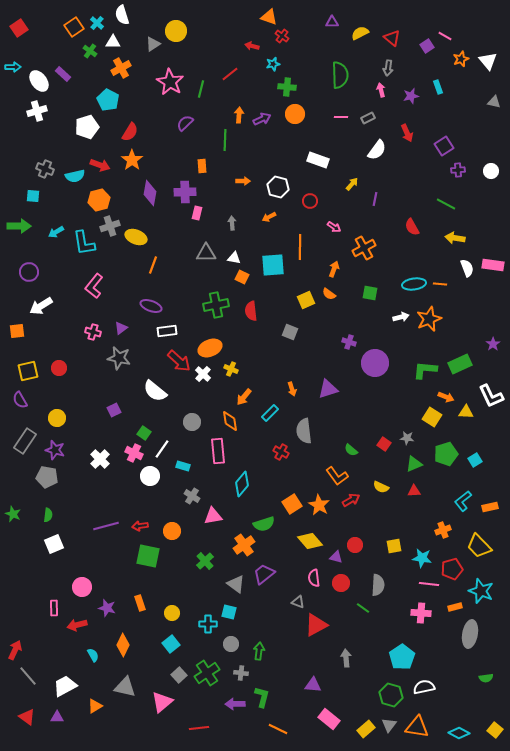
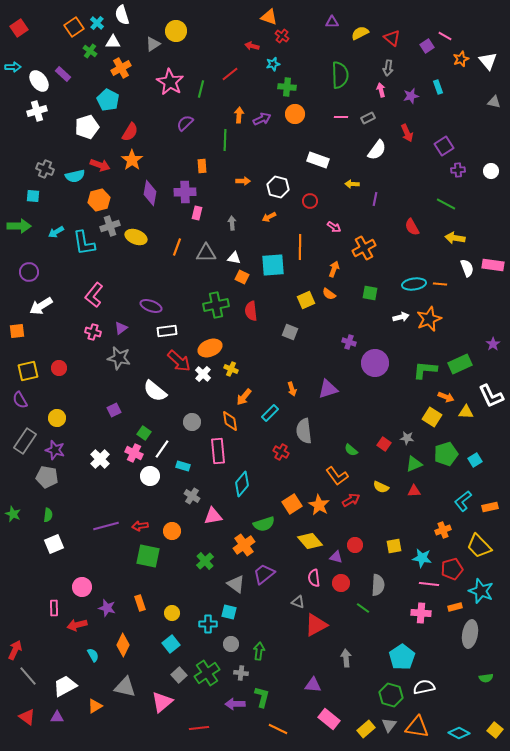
yellow arrow at (352, 184): rotated 128 degrees counterclockwise
orange line at (153, 265): moved 24 px right, 18 px up
pink L-shape at (94, 286): moved 9 px down
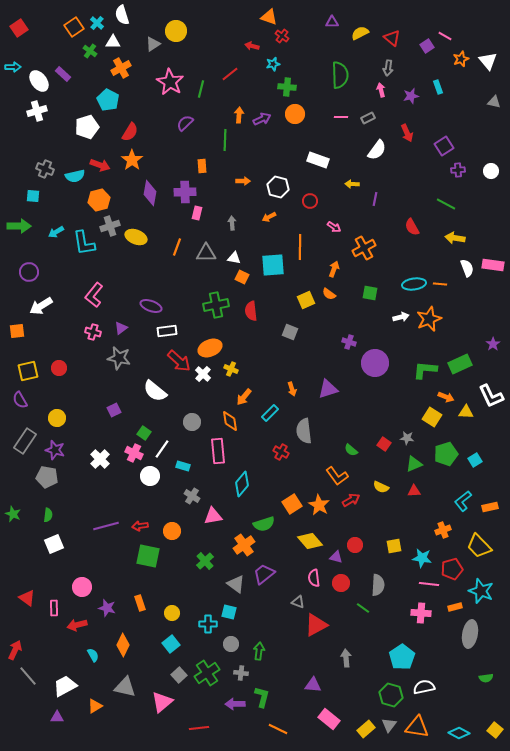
red triangle at (27, 717): moved 119 px up
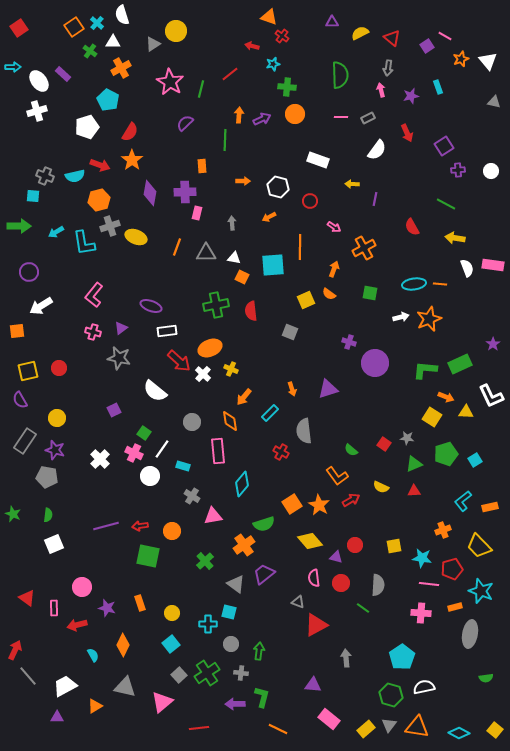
gray cross at (45, 169): moved 7 px down
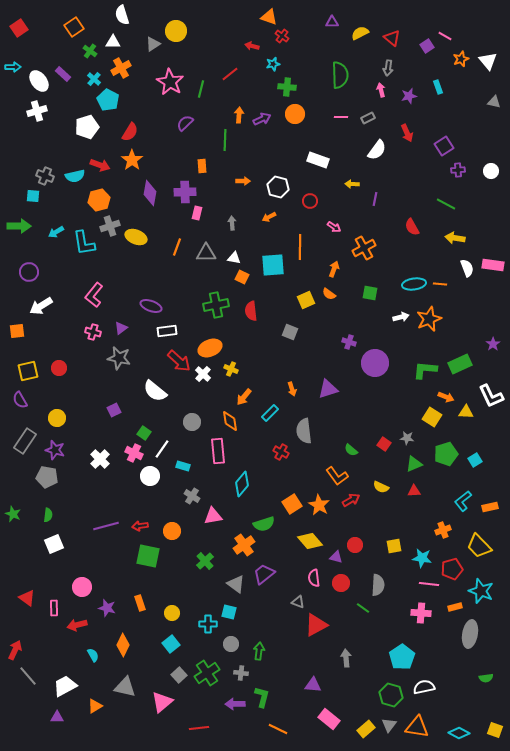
cyan cross at (97, 23): moved 3 px left, 56 px down
purple star at (411, 96): moved 2 px left
yellow square at (495, 730): rotated 21 degrees counterclockwise
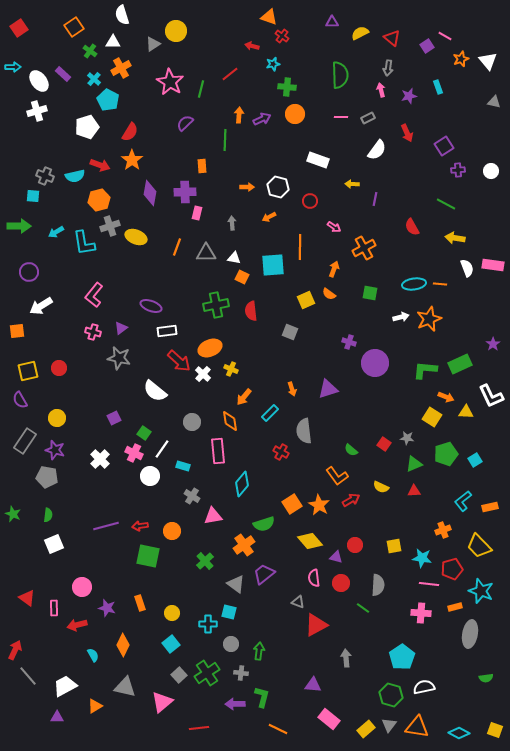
orange arrow at (243, 181): moved 4 px right, 6 px down
purple square at (114, 410): moved 8 px down
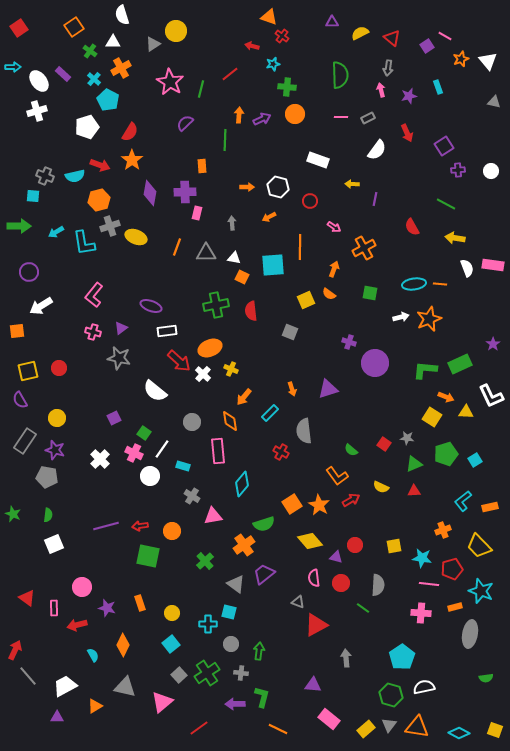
red line at (199, 728): rotated 30 degrees counterclockwise
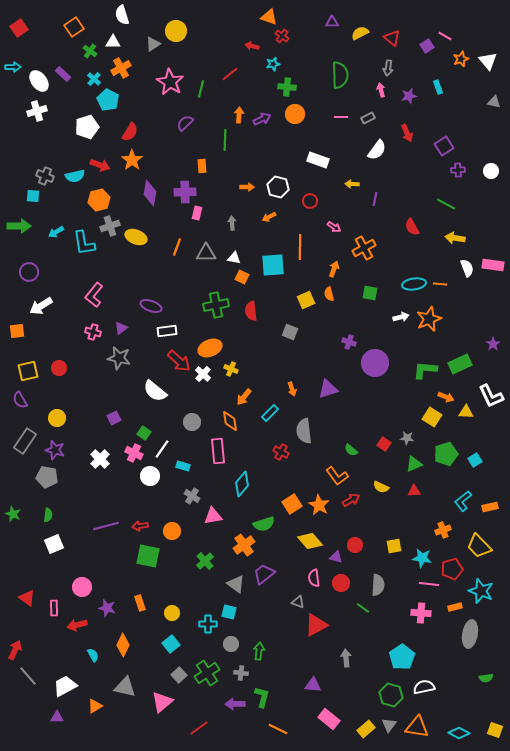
orange semicircle at (329, 294): rotated 40 degrees clockwise
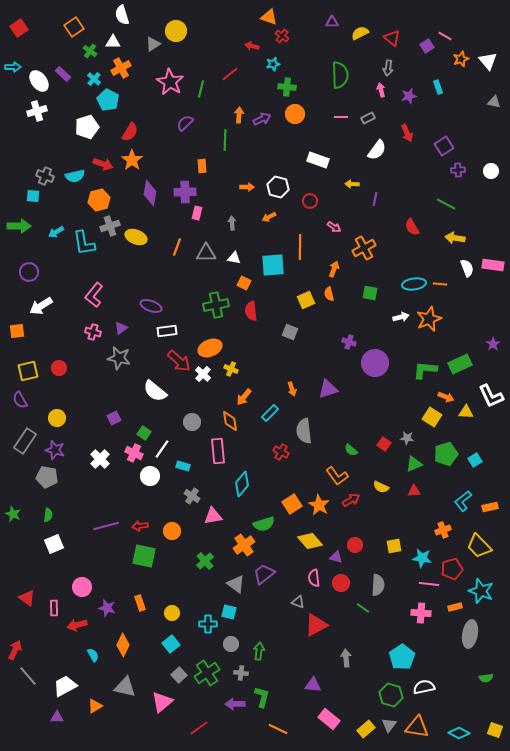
red arrow at (100, 165): moved 3 px right, 1 px up
orange square at (242, 277): moved 2 px right, 6 px down
green square at (148, 556): moved 4 px left
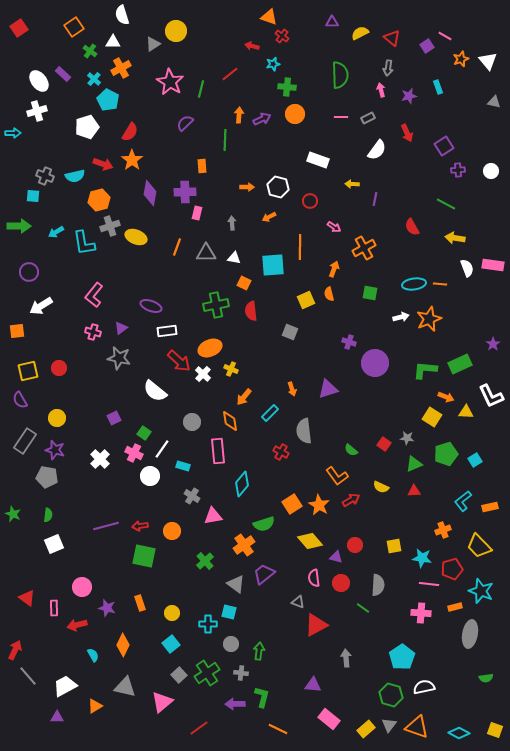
cyan arrow at (13, 67): moved 66 px down
orange triangle at (417, 727): rotated 10 degrees clockwise
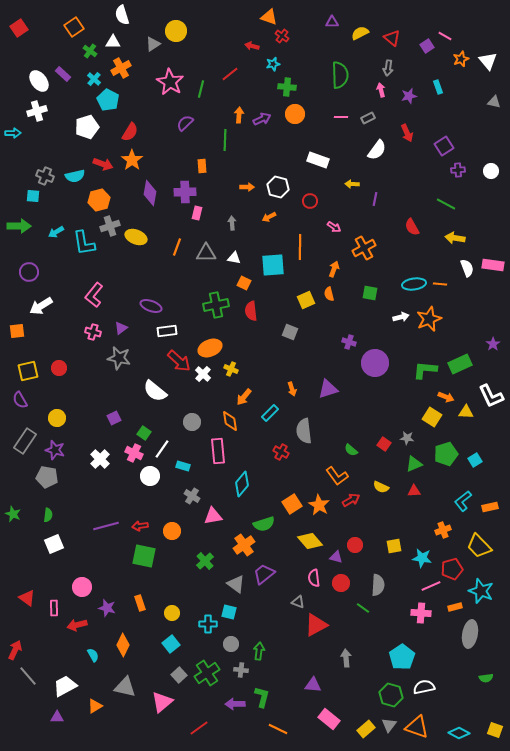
pink line at (429, 584): moved 2 px right, 2 px down; rotated 30 degrees counterclockwise
gray cross at (241, 673): moved 3 px up
